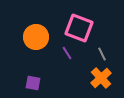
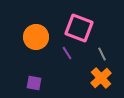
purple square: moved 1 px right
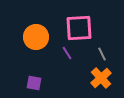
pink square: rotated 24 degrees counterclockwise
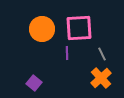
orange circle: moved 6 px right, 8 px up
purple line: rotated 32 degrees clockwise
purple square: rotated 28 degrees clockwise
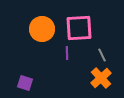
gray line: moved 1 px down
purple square: moved 9 px left; rotated 21 degrees counterclockwise
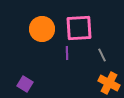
orange cross: moved 8 px right, 5 px down; rotated 20 degrees counterclockwise
purple square: moved 1 px down; rotated 14 degrees clockwise
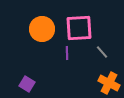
gray line: moved 3 px up; rotated 16 degrees counterclockwise
purple square: moved 2 px right
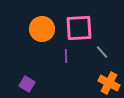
purple line: moved 1 px left, 3 px down
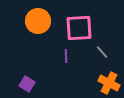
orange circle: moved 4 px left, 8 px up
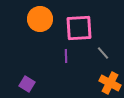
orange circle: moved 2 px right, 2 px up
gray line: moved 1 px right, 1 px down
orange cross: moved 1 px right
